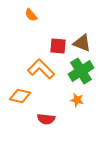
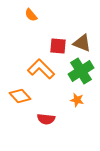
orange diamond: rotated 35 degrees clockwise
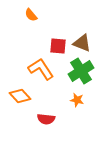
orange L-shape: rotated 12 degrees clockwise
